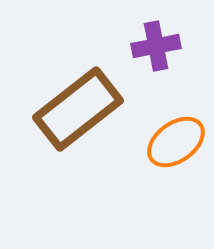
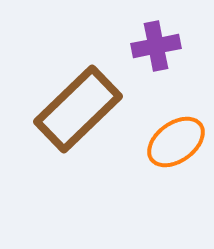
brown rectangle: rotated 6 degrees counterclockwise
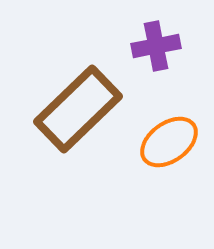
orange ellipse: moved 7 px left
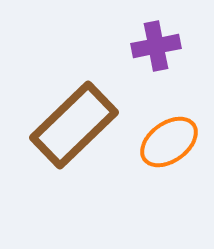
brown rectangle: moved 4 px left, 16 px down
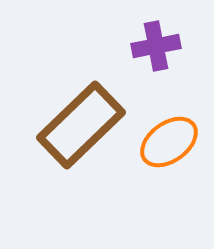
brown rectangle: moved 7 px right
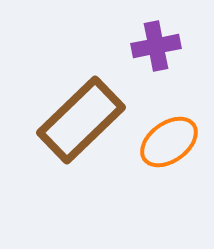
brown rectangle: moved 5 px up
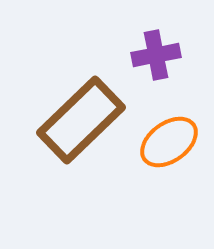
purple cross: moved 9 px down
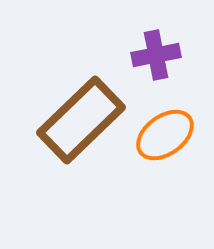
orange ellipse: moved 4 px left, 7 px up
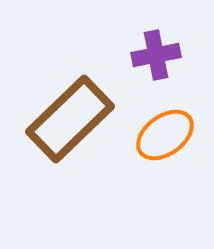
brown rectangle: moved 11 px left, 1 px up
